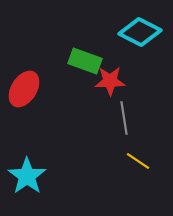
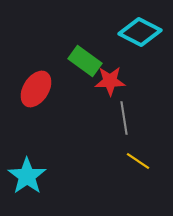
green rectangle: rotated 16 degrees clockwise
red ellipse: moved 12 px right
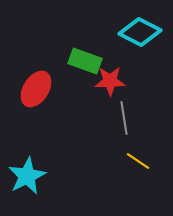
green rectangle: rotated 16 degrees counterclockwise
cyan star: rotated 9 degrees clockwise
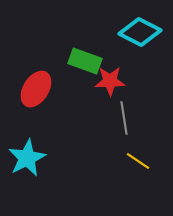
cyan star: moved 18 px up
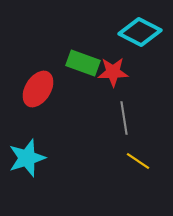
green rectangle: moved 2 px left, 2 px down
red star: moved 3 px right, 9 px up
red ellipse: moved 2 px right
cyan star: rotated 9 degrees clockwise
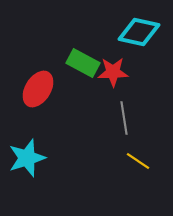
cyan diamond: moved 1 px left; rotated 15 degrees counterclockwise
green rectangle: rotated 8 degrees clockwise
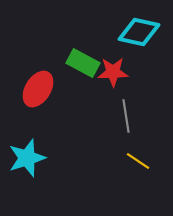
gray line: moved 2 px right, 2 px up
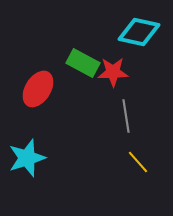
yellow line: moved 1 px down; rotated 15 degrees clockwise
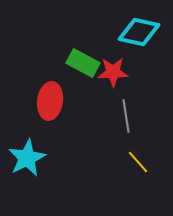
red ellipse: moved 12 px right, 12 px down; rotated 24 degrees counterclockwise
cyan star: rotated 9 degrees counterclockwise
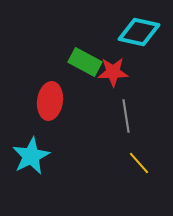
green rectangle: moved 2 px right, 1 px up
cyan star: moved 4 px right, 2 px up
yellow line: moved 1 px right, 1 px down
